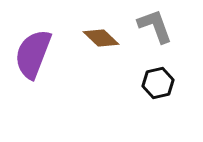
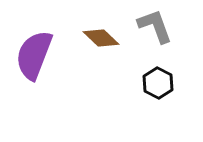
purple semicircle: moved 1 px right, 1 px down
black hexagon: rotated 20 degrees counterclockwise
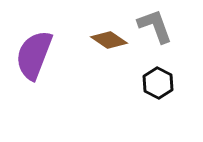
brown diamond: moved 8 px right, 2 px down; rotated 9 degrees counterclockwise
